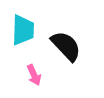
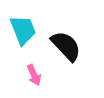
cyan trapezoid: rotated 24 degrees counterclockwise
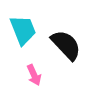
black semicircle: moved 1 px up
